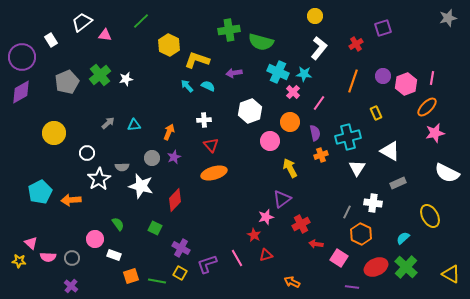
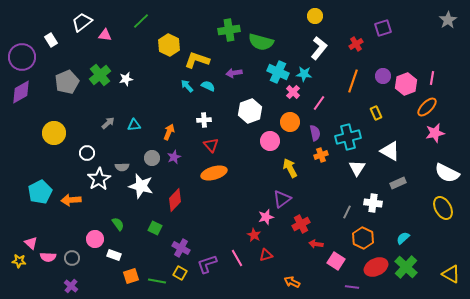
gray star at (448, 18): moved 2 px down; rotated 18 degrees counterclockwise
yellow ellipse at (430, 216): moved 13 px right, 8 px up
orange hexagon at (361, 234): moved 2 px right, 4 px down
pink square at (339, 258): moved 3 px left, 3 px down
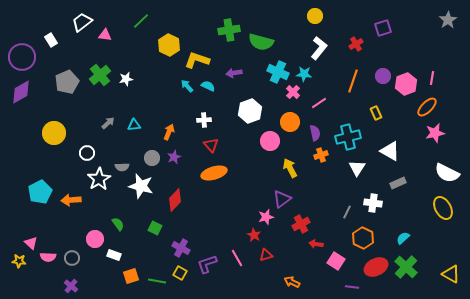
pink line at (319, 103): rotated 21 degrees clockwise
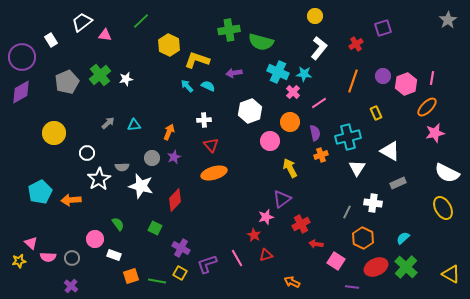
yellow star at (19, 261): rotated 16 degrees counterclockwise
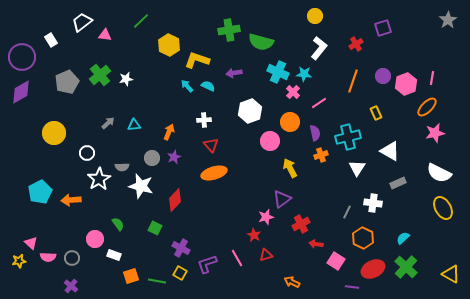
white semicircle at (447, 173): moved 8 px left
red ellipse at (376, 267): moved 3 px left, 2 px down
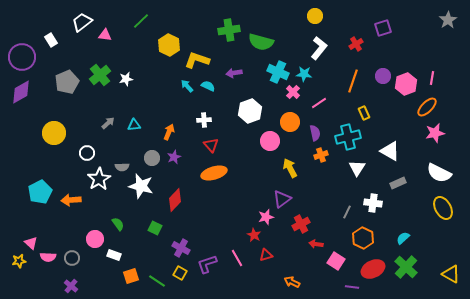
yellow rectangle at (376, 113): moved 12 px left
green line at (157, 281): rotated 24 degrees clockwise
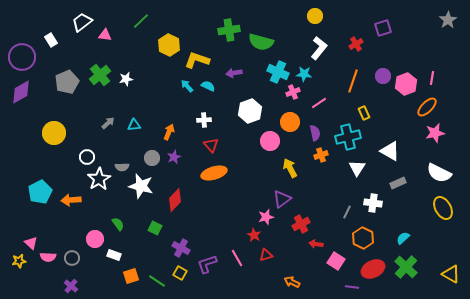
pink cross at (293, 92): rotated 24 degrees clockwise
white circle at (87, 153): moved 4 px down
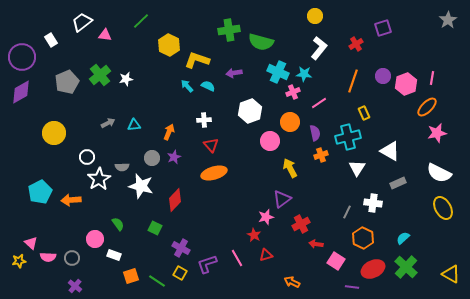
gray arrow at (108, 123): rotated 16 degrees clockwise
pink star at (435, 133): moved 2 px right
purple cross at (71, 286): moved 4 px right
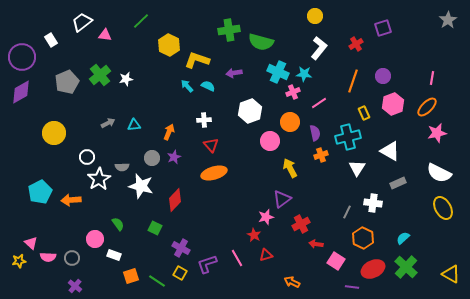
pink hexagon at (406, 84): moved 13 px left, 20 px down
